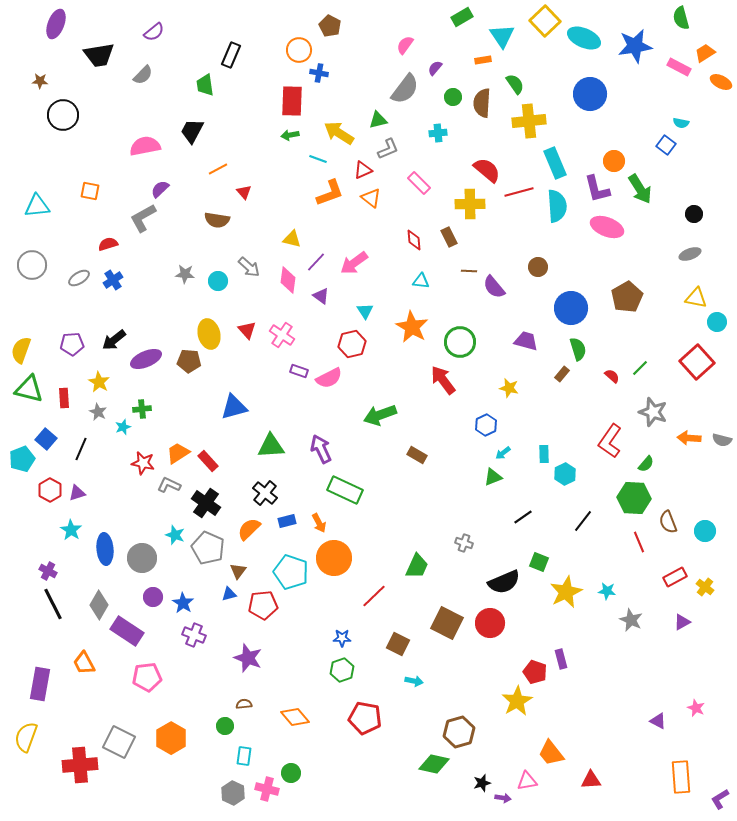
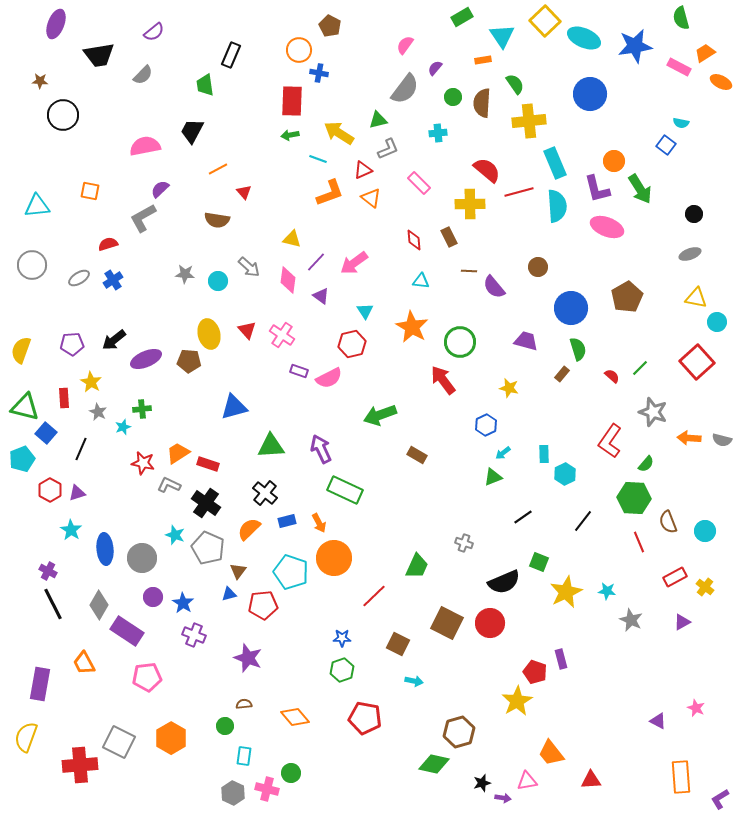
yellow star at (99, 382): moved 8 px left
green triangle at (29, 389): moved 4 px left, 18 px down
blue square at (46, 439): moved 6 px up
red rectangle at (208, 461): moved 3 px down; rotated 30 degrees counterclockwise
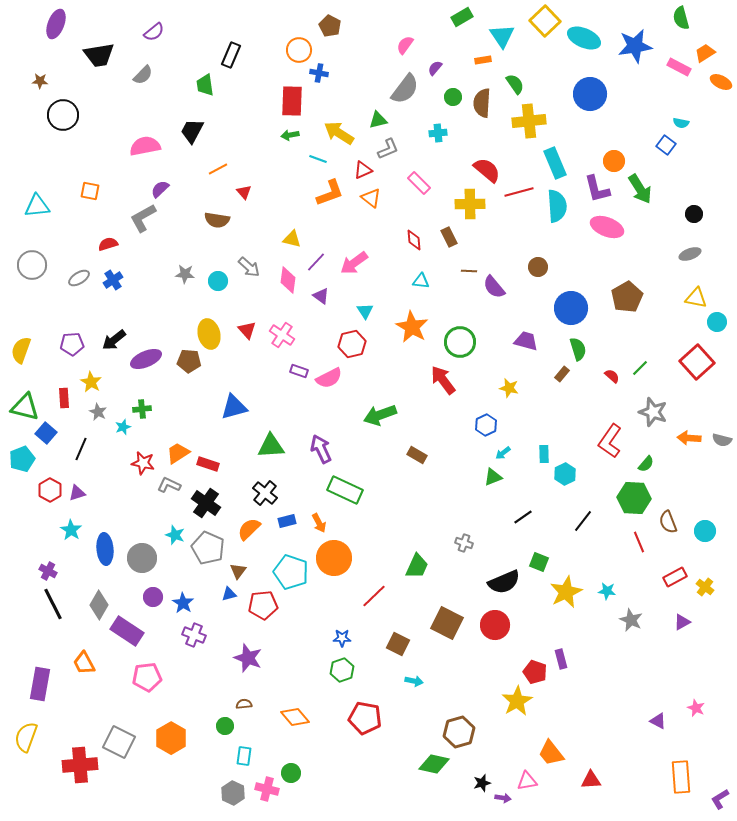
red circle at (490, 623): moved 5 px right, 2 px down
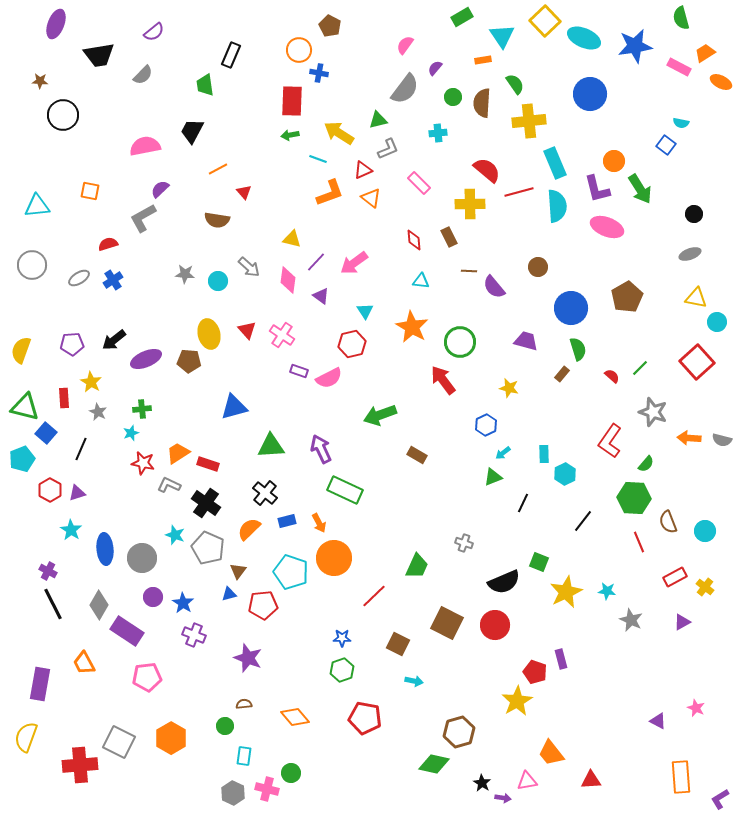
cyan star at (123, 427): moved 8 px right, 6 px down
black line at (523, 517): moved 14 px up; rotated 30 degrees counterclockwise
black star at (482, 783): rotated 24 degrees counterclockwise
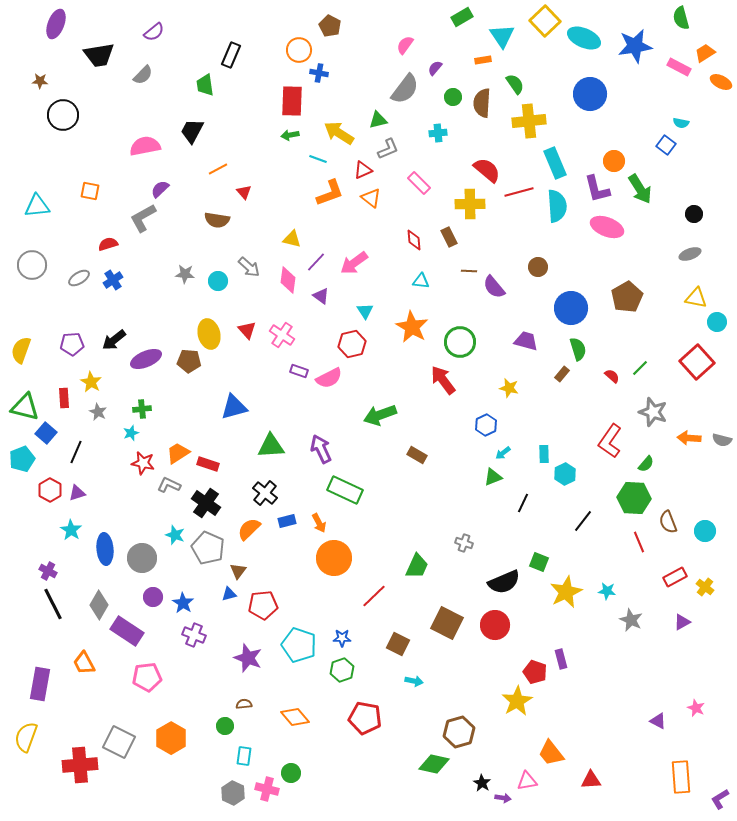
black line at (81, 449): moved 5 px left, 3 px down
cyan pentagon at (291, 572): moved 8 px right, 73 px down
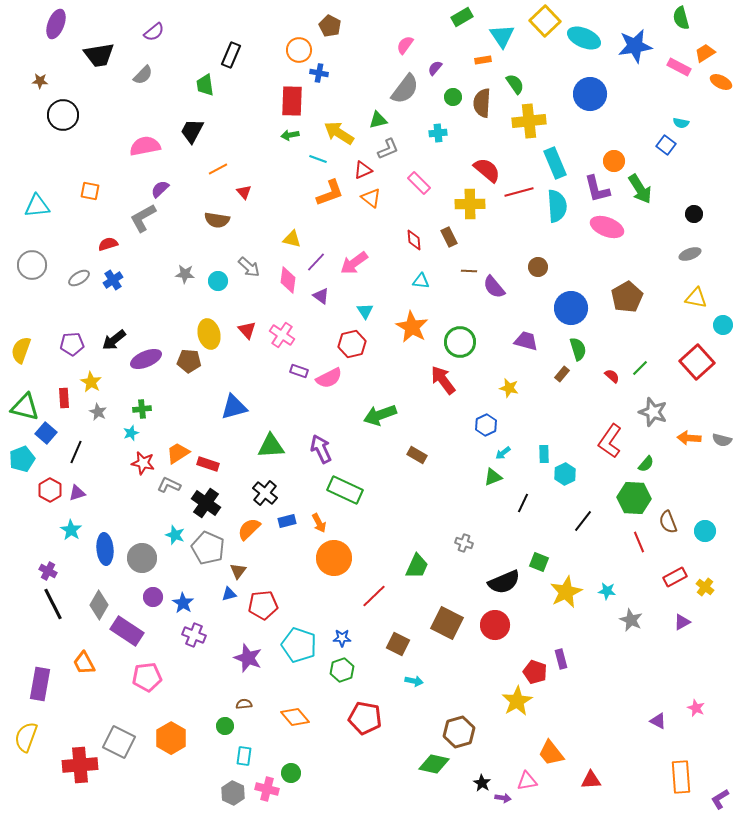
cyan circle at (717, 322): moved 6 px right, 3 px down
